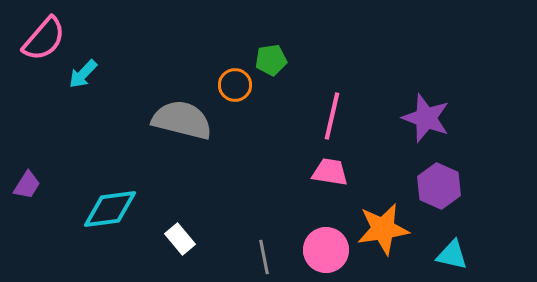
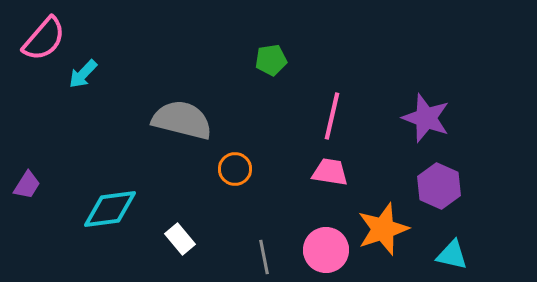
orange circle: moved 84 px down
orange star: rotated 10 degrees counterclockwise
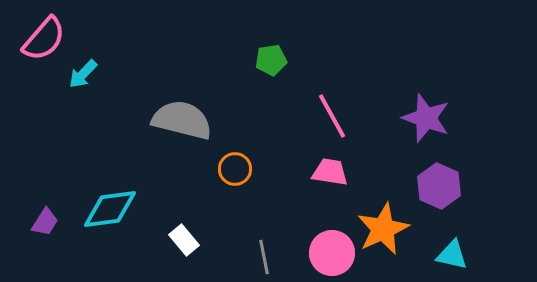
pink line: rotated 42 degrees counterclockwise
purple trapezoid: moved 18 px right, 37 px down
orange star: rotated 6 degrees counterclockwise
white rectangle: moved 4 px right, 1 px down
pink circle: moved 6 px right, 3 px down
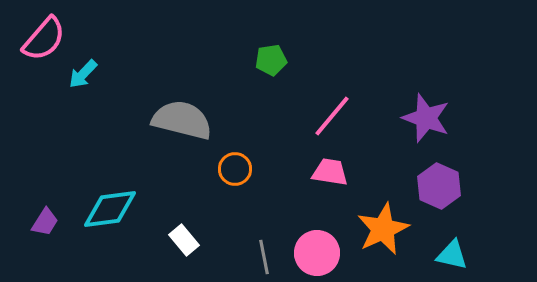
pink line: rotated 69 degrees clockwise
pink circle: moved 15 px left
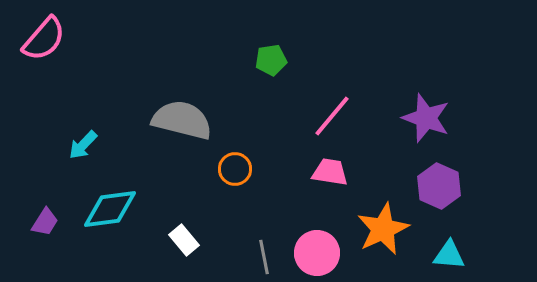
cyan arrow: moved 71 px down
cyan triangle: moved 3 px left; rotated 8 degrees counterclockwise
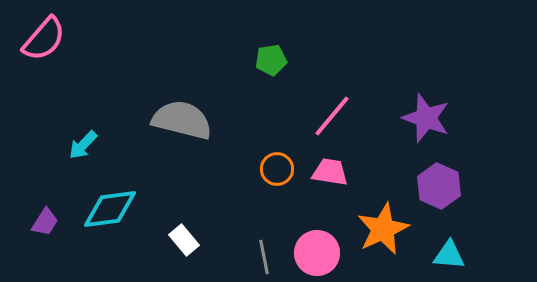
orange circle: moved 42 px right
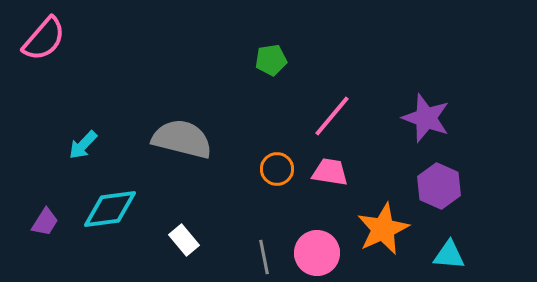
gray semicircle: moved 19 px down
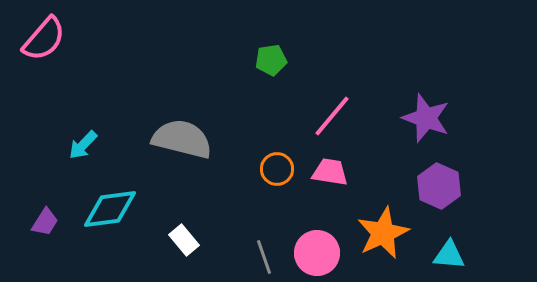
orange star: moved 4 px down
gray line: rotated 8 degrees counterclockwise
